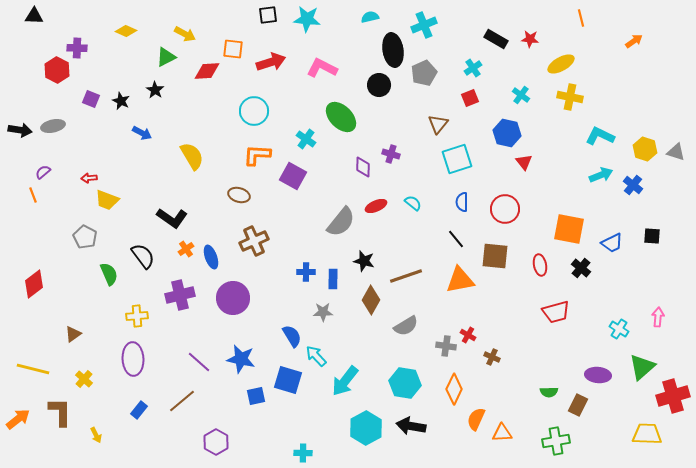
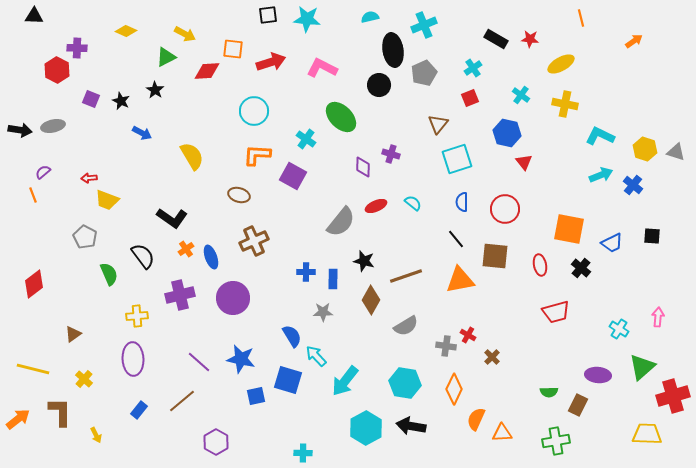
yellow cross at (570, 97): moved 5 px left, 7 px down
brown cross at (492, 357): rotated 21 degrees clockwise
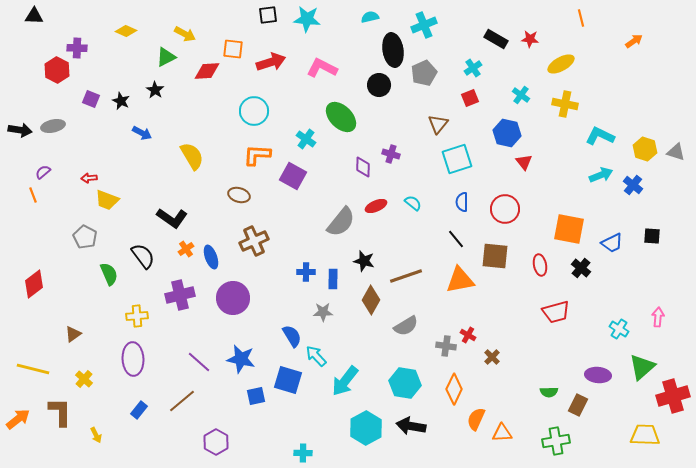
yellow trapezoid at (647, 434): moved 2 px left, 1 px down
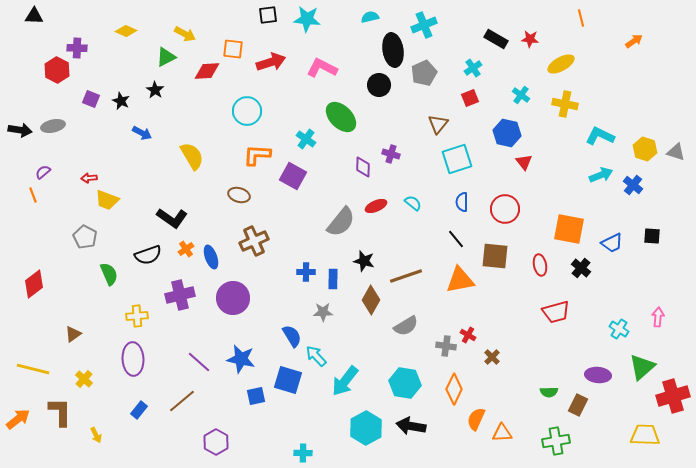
cyan circle at (254, 111): moved 7 px left
black semicircle at (143, 256): moved 5 px right, 1 px up; rotated 108 degrees clockwise
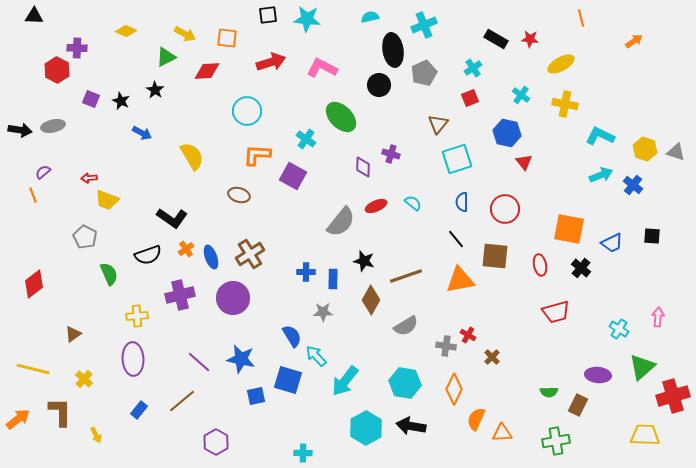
orange square at (233, 49): moved 6 px left, 11 px up
brown cross at (254, 241): moved 4 px left, 13 px down; rotated 8 degrees counterclockwise
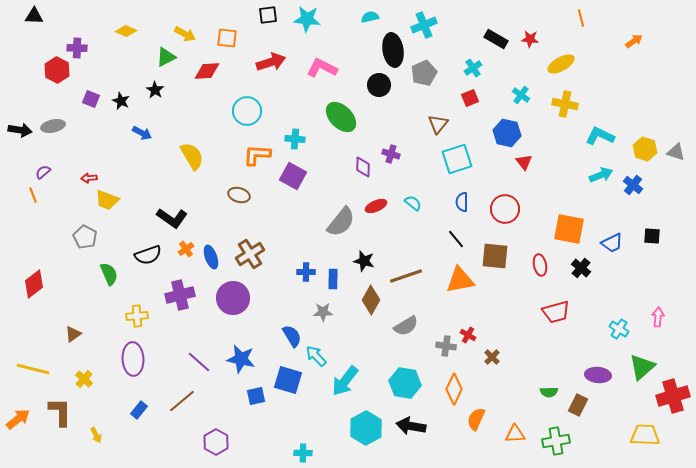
cyan cross at (306, 139): moved 11 px left; rotated 30 degrees counterclockwise
orange triangle at (502, 433): moved 13 px right, 1 px down
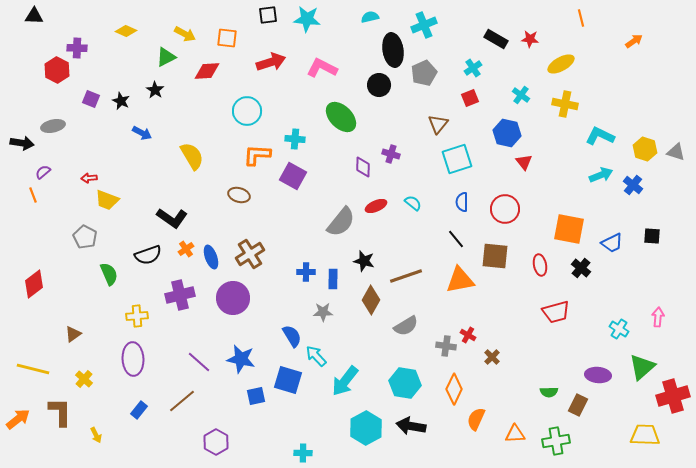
black arrow at (20, 130): moved 2 px right, 13 px down
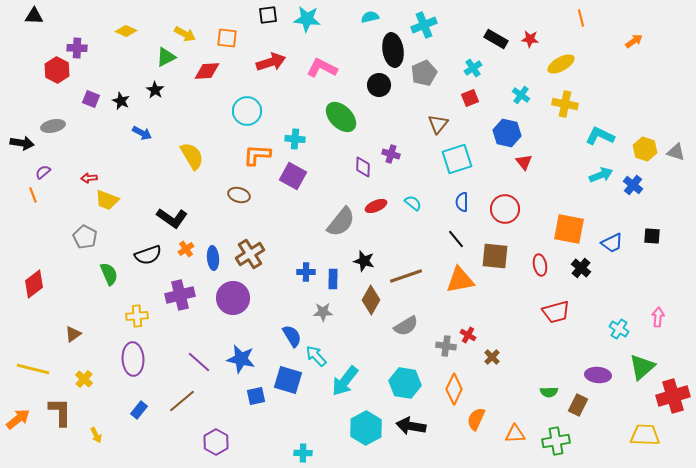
blue ellipse at (211, 257): moved 2 px right, 1 px down; rotated 15 degrees clockwise
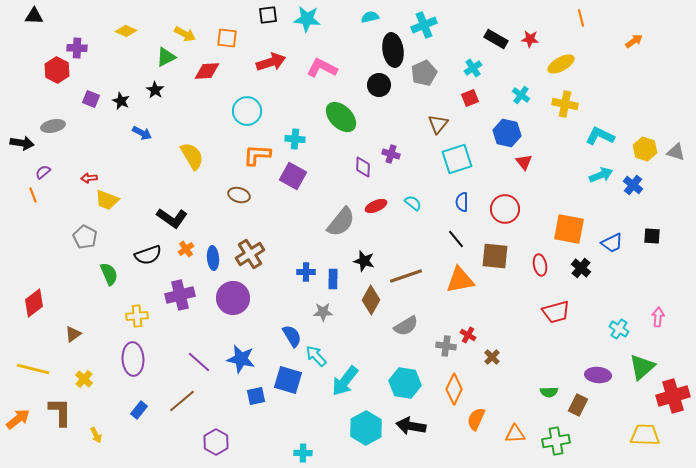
red diamond at (34, 284): moved 19 px down
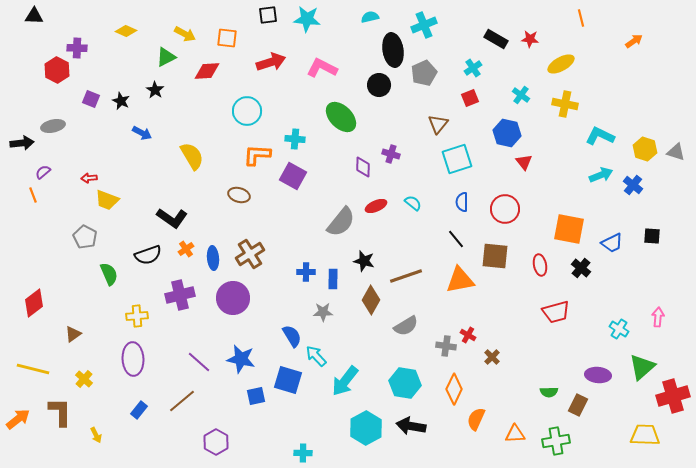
black arrow at (22, 143): rotated 15 degrees counterclockwise
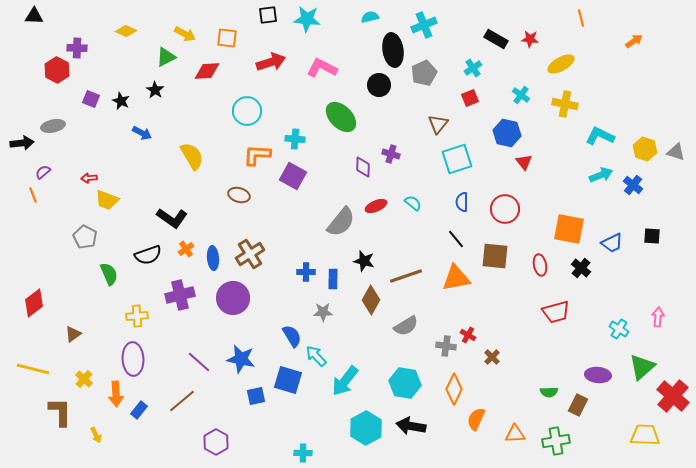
orange triangle at (460, 280): moved 4 px left, 2 px up
red cross at (673, 396): rotated 32 degrees counterclockwise
orange arrow at (18, 419): moved 98 px right, 25 px up; rotated 125 degrees clockwise
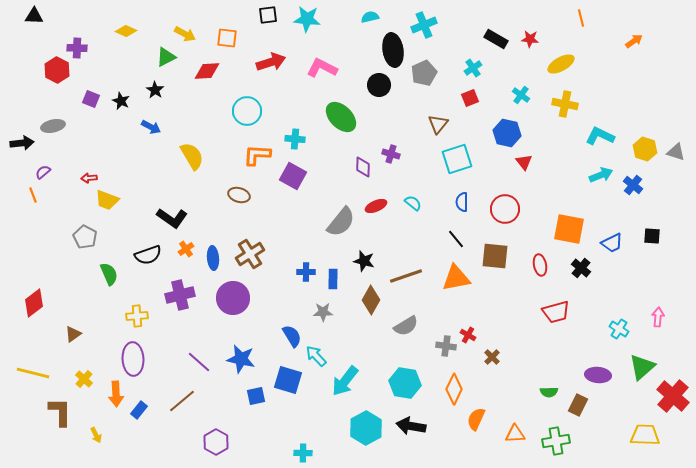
blue arrow at (142, 133): moved 9 px right, 6 px up
yellow line at (33, 369): moved 4 px down
